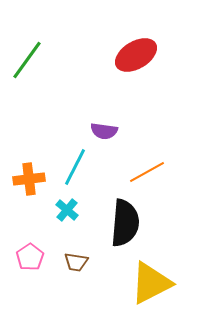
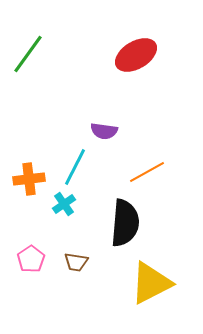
green line: moved 1 px right, 6 px up
cyan cross: moved 3 px left, 6 px up; rotated 15 degrees clockwise
pink pentagon: moved 1 px right, 2 px down
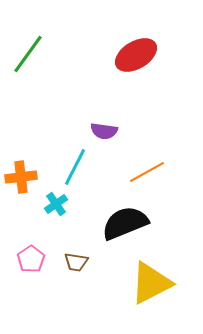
orange cross: moved 8 px left, 2 px up
cyan cross: moved 8 px left
black semicircle: rotated 117 degrees counterclockwise
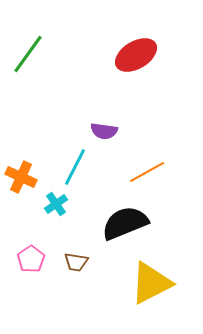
orange cross: rotated 32 degrees clockwise
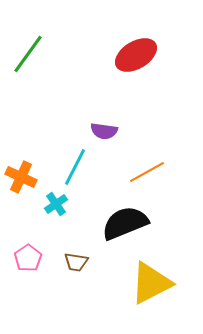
pink pentagon: moved 3 px left, 1 px up
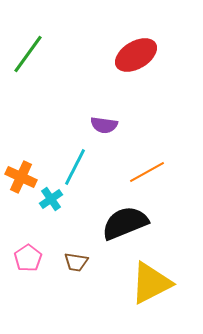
purple semicircle: moved 6 px up
cyan cross: moved 5 px left, 5 px up
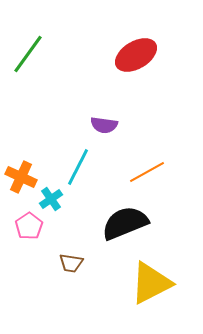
cyan line: moved 3 px right
pink pentagon: moved 1 px right, 32 px up
brown trapezoid: moved 5 px left, 1 px down
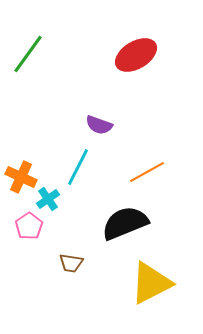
purple semicircle: moved 5 px left; rotated 12 degrees clockwise
cyan cross: moved 3 px left
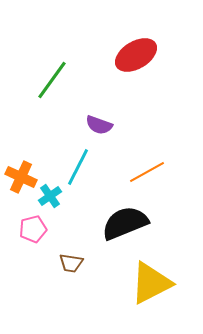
green line: moved 24 px right, 26 px down
cyan cross: moved 2 px right, 3 px up
pink pentagon: moved 4 px right, 3 px down; rotated 20 degrees clockwise
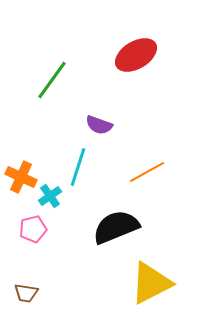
cyan line: rotated 9 degrees counterclockwise
black semicircle: moved 9 px left, 4 px down
brown trapezoid: moved 45 px left, 30 px down
